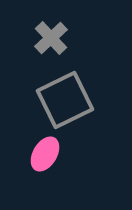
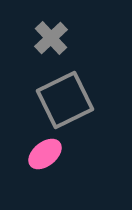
pink ellipse: rotated 20 degrees clockwise
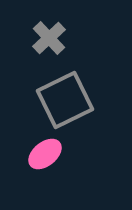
gray cross: moved 2 px left
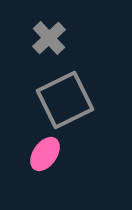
pink ellipse: rotated 16 degrees counterclockwise
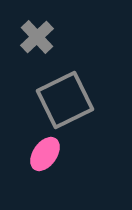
gray cross: moved 12 px left, 1 px up
